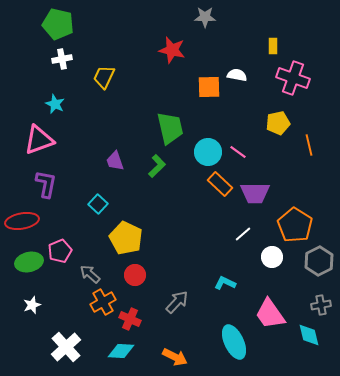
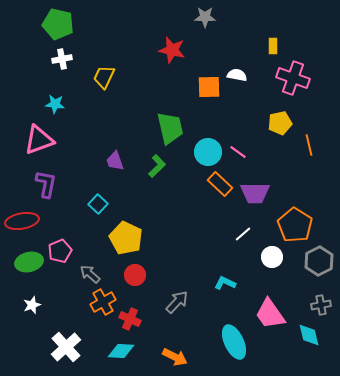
cyan star at (55, 104): rotated 18 degrees counterclockwise
yellow pentagon at (278, 123): moved 2 px right
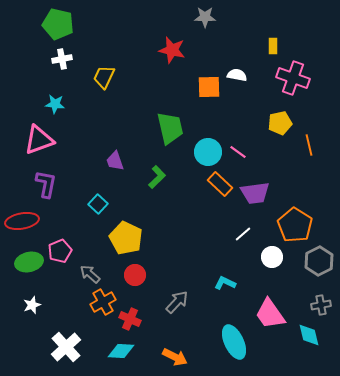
green L-shape at (157, 166): moved 11 px down
purple trapezoid at (255, 193): rotated 8 degrees counterclockwise
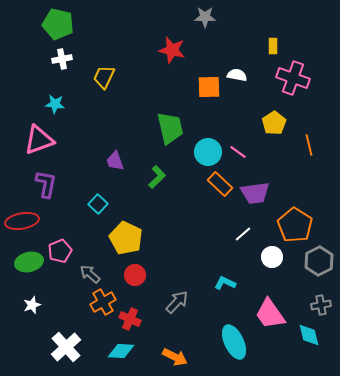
yellow pentagon at (280, 123): moved 6 px left; rotated 20 degrees counterclockwise
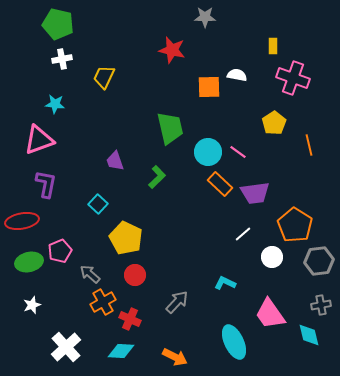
gray hexagon at (319, 261): rotated 20 degrees clockwise
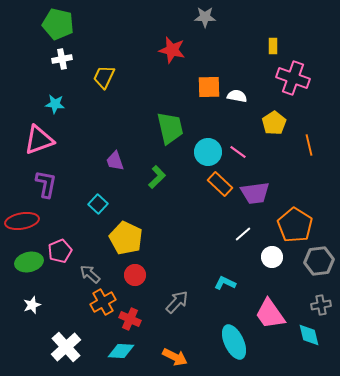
white semicircle at (237, 75): moved 21 px down
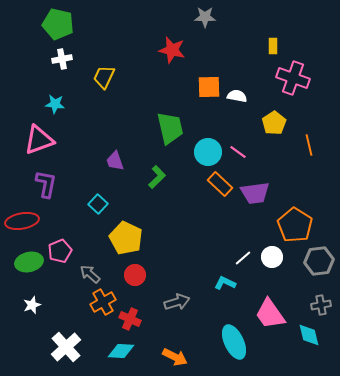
white line at (243, 234): moved 24 px down
gray arrow at (177, 302): rotated 30 degrees clockwise
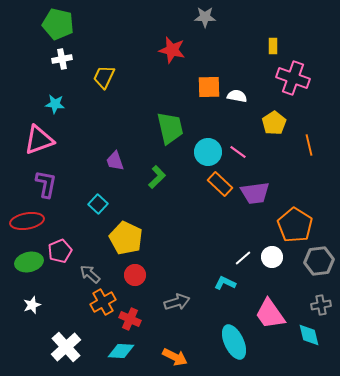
red ellipse at (22, 221): moved 5 px right
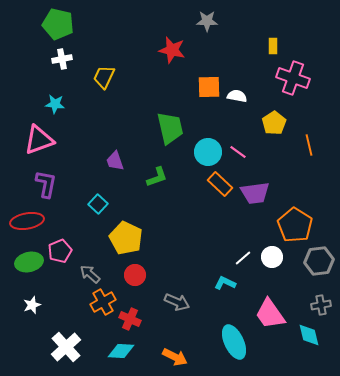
gray star at (205, 17): moved 2 px right, 4 px down
green L-shape at (157, 177): rotated 25 degrees clockwise
gray arrow at (177, 302): rotated 40 degrees clockwise
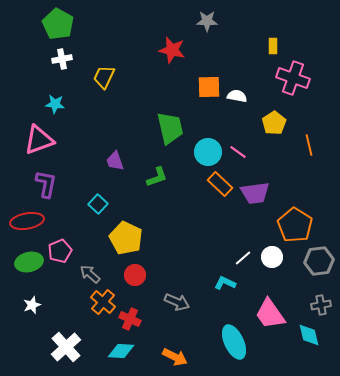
green pentagon at (58, 24): rotated 16 degrees clockwise
orange cross at (103, 302): rotated 20 degrees counterclockwise
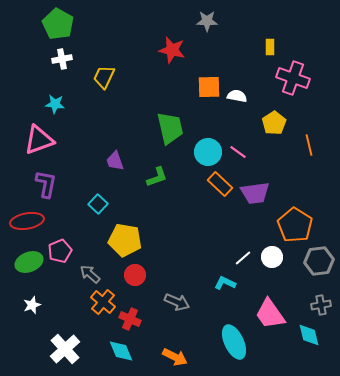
yellow rectangle at (273, 46): moved 3 px left, 1 px down
yellow pentagon at (126, 238): moved 1 px left, 2 px down; rotated 16 degrees counterclockwise
green ellipse at (29, 262): rotated 8 degrees counterclockwise
white cross at (66, 347): moved 1 px left, 2 px down
cyan diamond at (121, 351): rotated 64 degrees clockwise
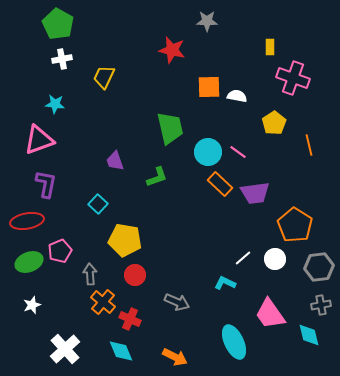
white circle at (272, 257): moved 3 px right, 2 px down
gray hexagon at (319, 261): moved 6 px down
gray arrow at (90, 274): rotated 45 degrees clockwise
